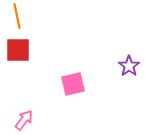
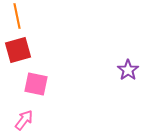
red square: rotated 16 degrees counterclockwise
purple star: moved 1 px left, 4 px down
pink square: moved 37 px left; rotated 25 degrees clockwise
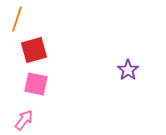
orange line: moved 3 px down; rotated 30 degrees clockwise
red square: moved 16 px right
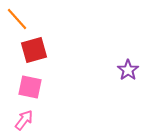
orange line: rotated 60 degrees counterclockwise
pink square: moved 6 px left, 3 px down
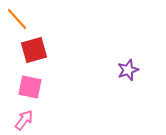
purple star: rotated 15 degrees clockwise
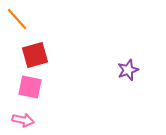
red square: moved 1 px right, 5 px down
pink arrow: moved 1 px left; rotated 65 degrees clockwise
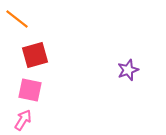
orange line: rotated 10 degrees counterclockwise
pink square: moved 3 px down
pink arrow: rotated 70 degrees counterclockwise
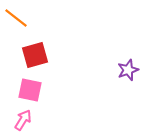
orange line: moved 1 px left, 1 px up
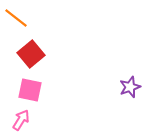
red square: moved 4 px left, 1 px up; rotated 24 degrees counterclockwise
purple star: moved 2 px right, 17 px down
pink arrow: moved 2 px left
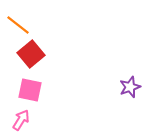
orange line: moved 2 px right, 7 px down
